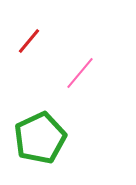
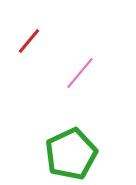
green pentagon: moved 31 px right, 16 px down
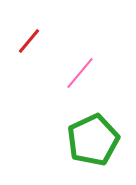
green pentagon: moved 22 px right, 14 px up
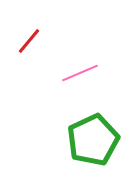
pink line: rotated 27 degrees clockwise
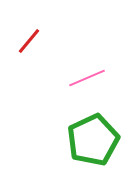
pink line: moved 7 px right, 5 px down
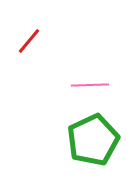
pink line: moved 3 px right, 7 px down; rotated 21 degrees clockwise
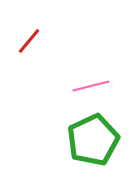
pink line: moved 1 px right, 1 px down; rotated 12 degrees counterclockwise
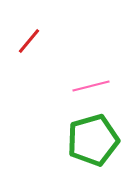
green pentagon: rotated 9 degrees clockwise
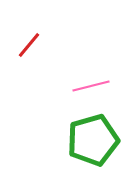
red line: moved 4 px down
